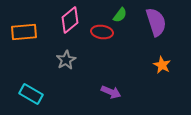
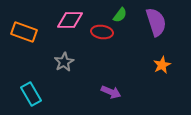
pink diamond: rotated 40 degrees clockwise
orange rectangle: rotated 25 degrees clockwise
gray star: moved 2 px left, 2 px down
orange star: rotated 18 degrees clockwise
cyan rectangle: rotated 30 degrees clockwise
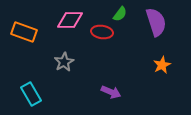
green semicircle: moved 1 px up
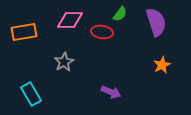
orange rectangle: rotated 30 degrees counterclockwise
